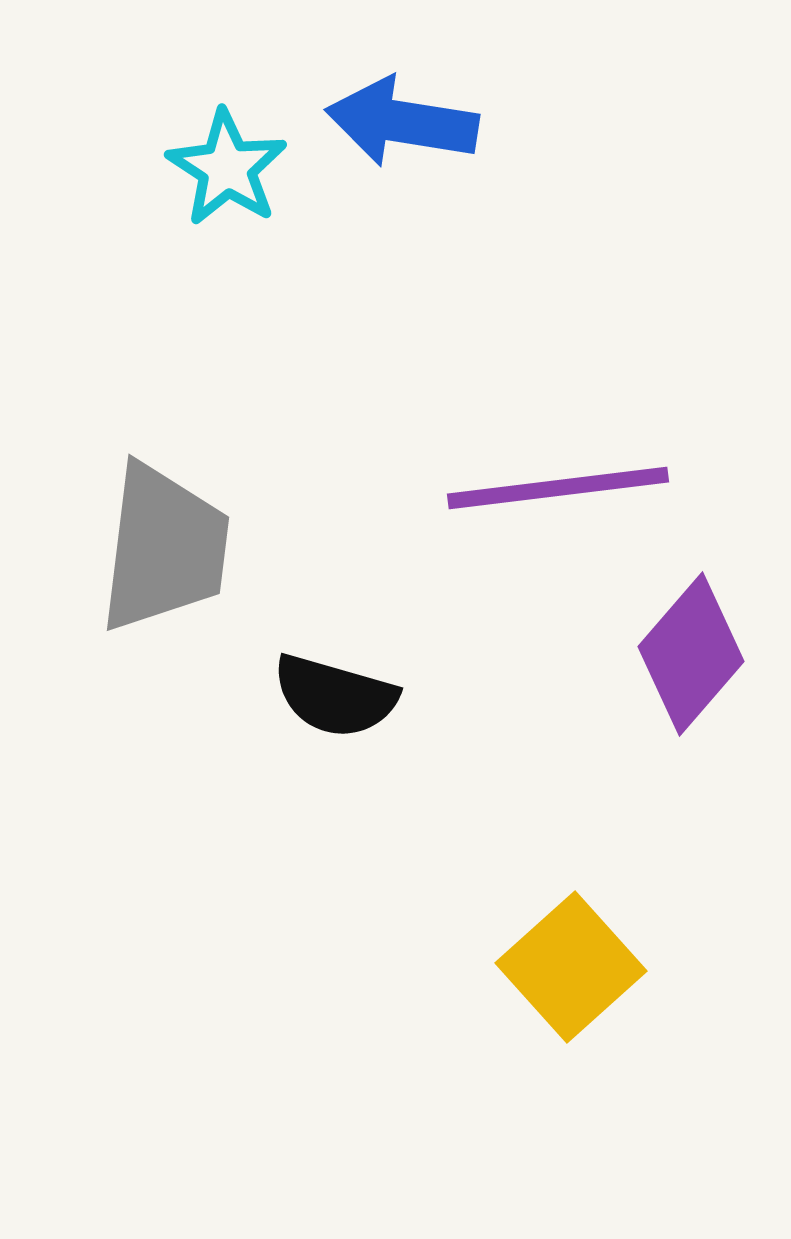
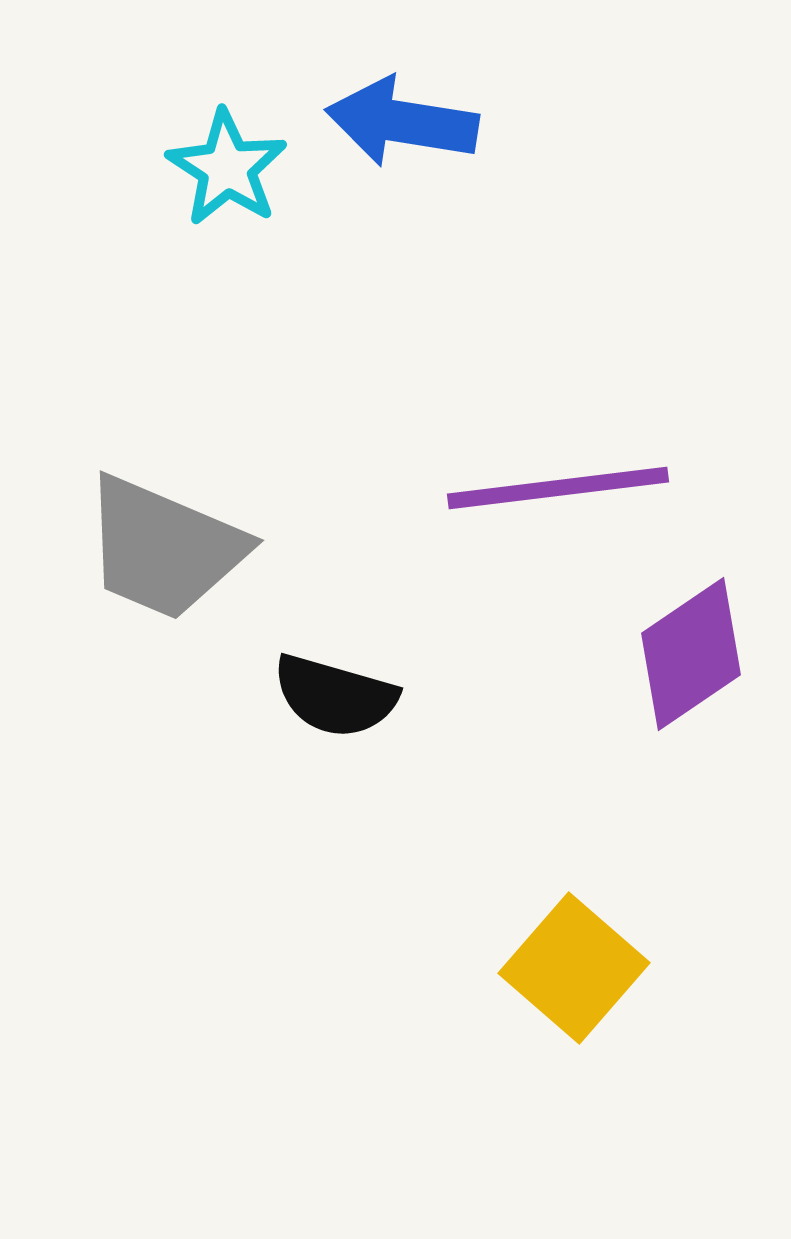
gray trapezoid: rotated 106 degrees clockwise
purple diamond: rotated 15 degrees clockwise
yellow square: moved 3 px right, 1 px down; rotated 7 degrees counterclockwise
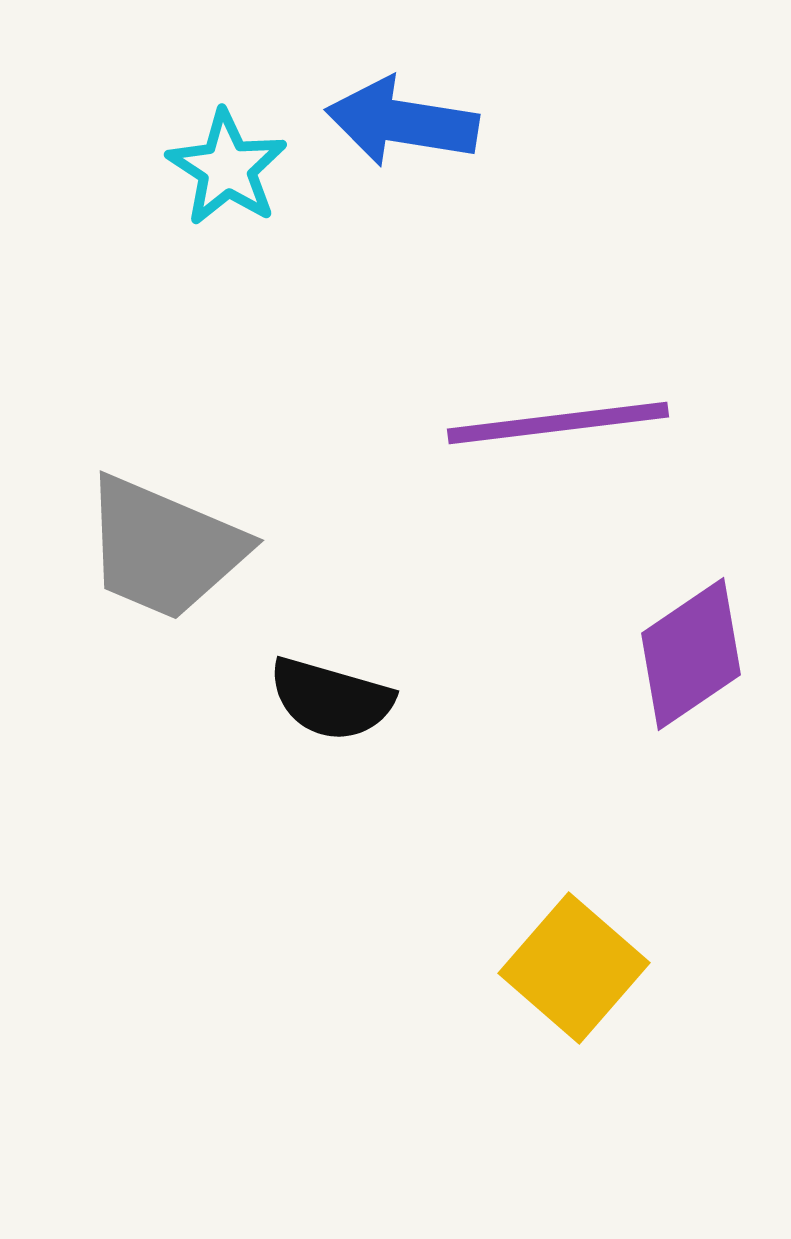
purple line: moved 65 px up
black semicircle: moved 4 px left, 3 px down
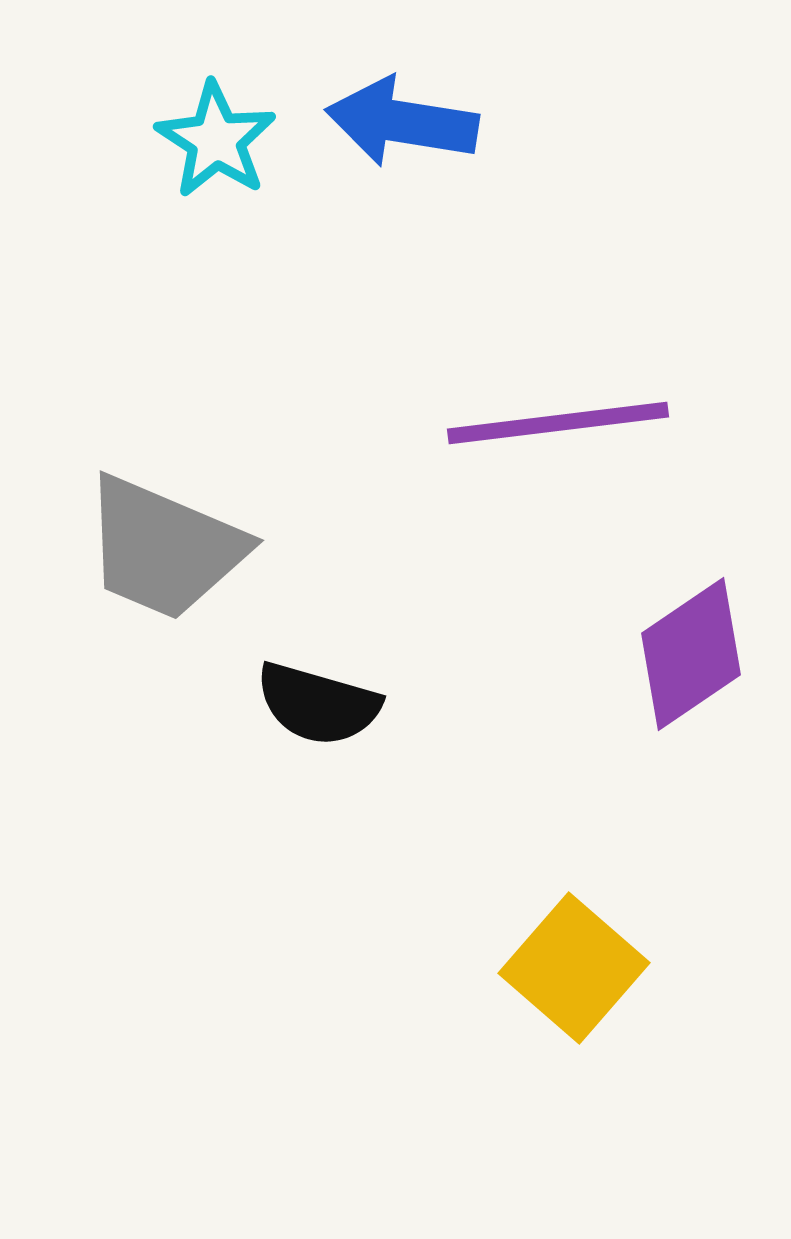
cyan star: moved 11 px left, 28 px up
black semicircle: moved 13 px left, 5 px down
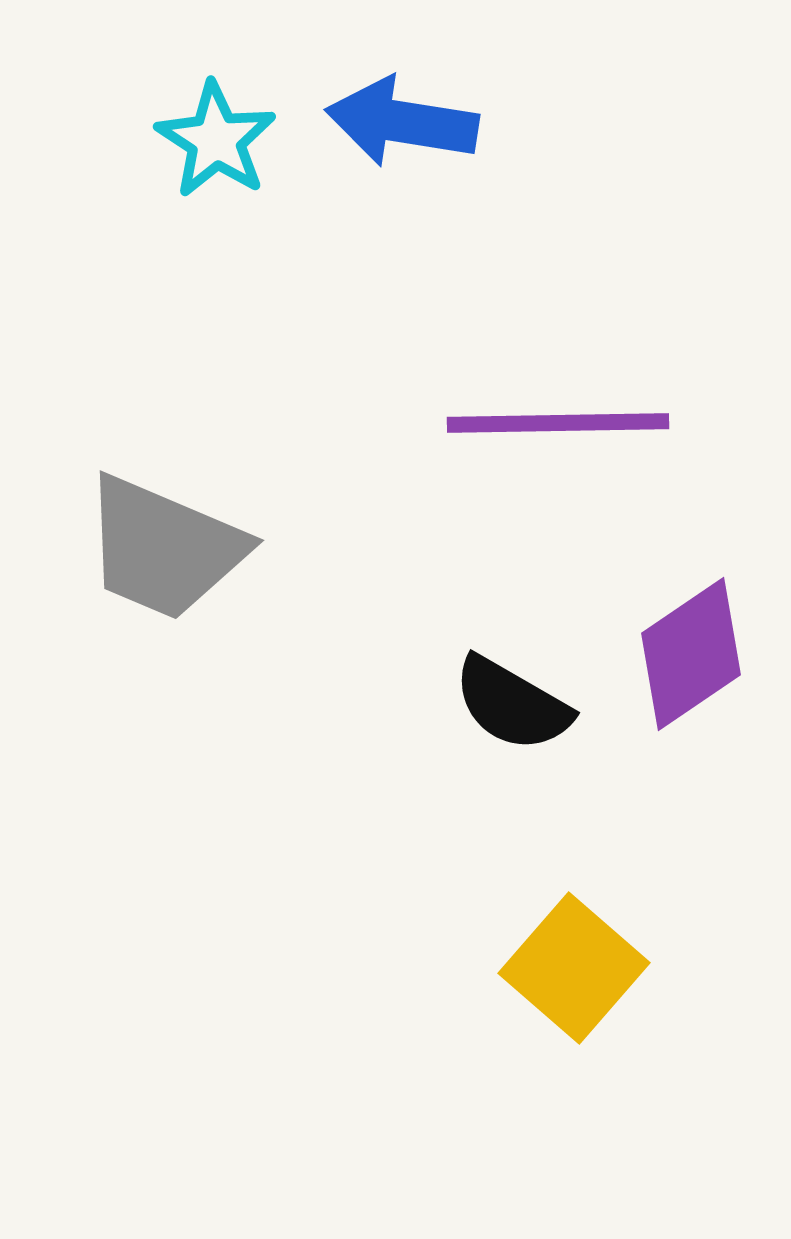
purple line: rotated 6 degrees clockwise
black semicircle: moved 194 px right; rotated 14 degrees clockwise
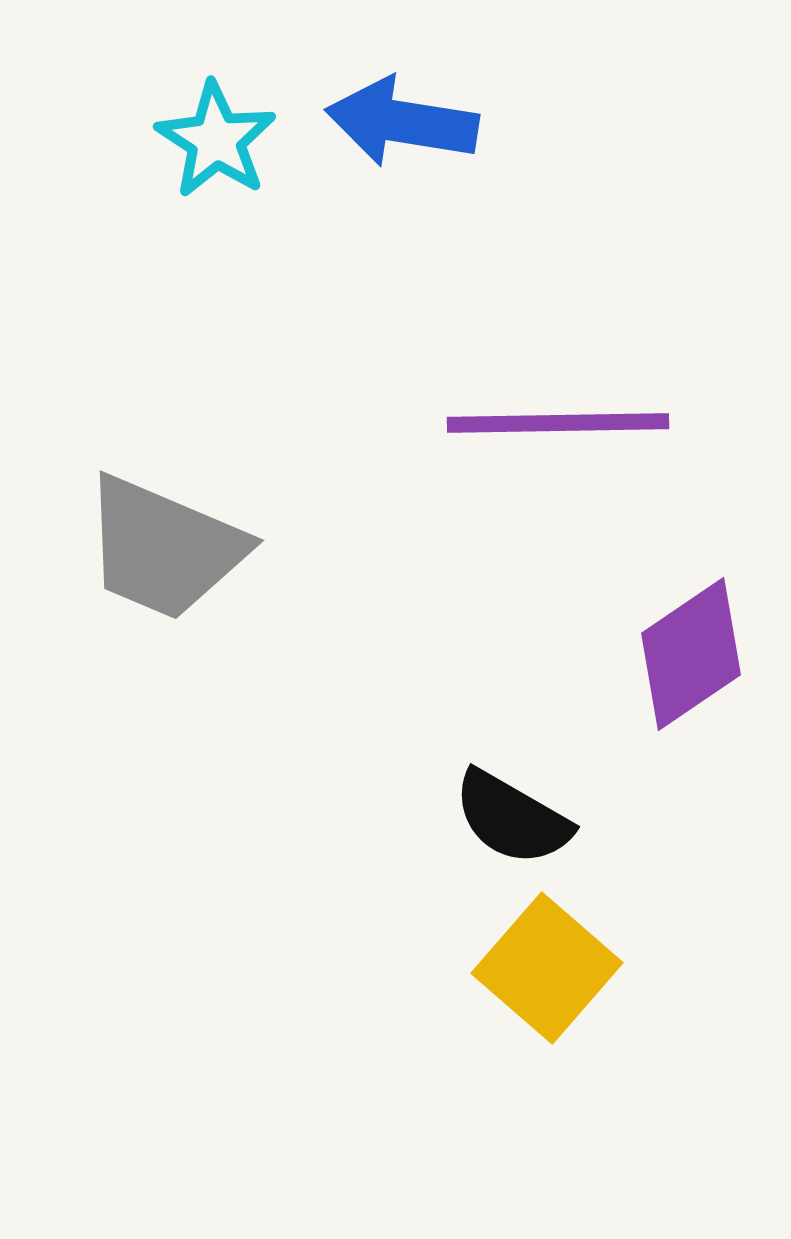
black semicircle: moved 114 px down
yellow square: moved 27 px left
